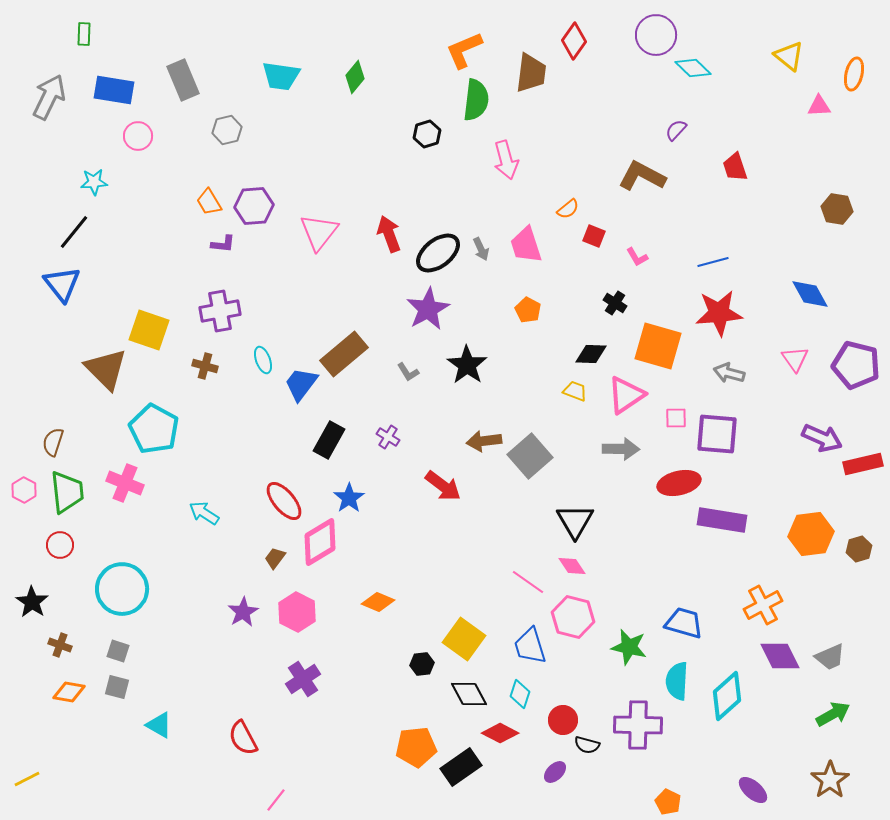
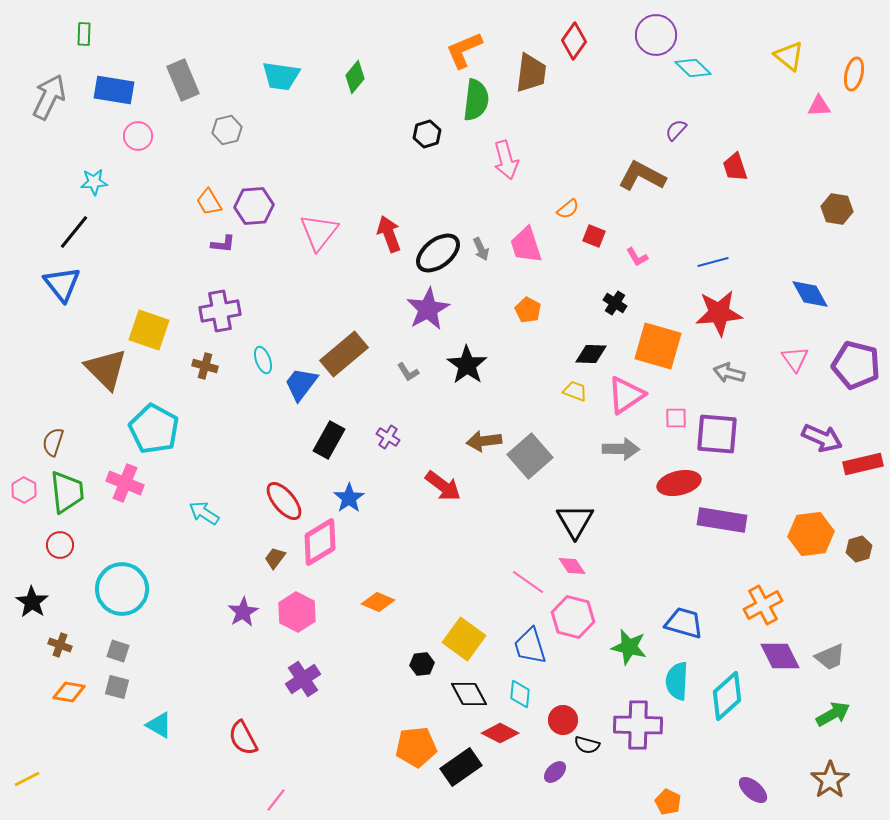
cyan diamond at (520, 694): rotated 12 degrees counterclockwise
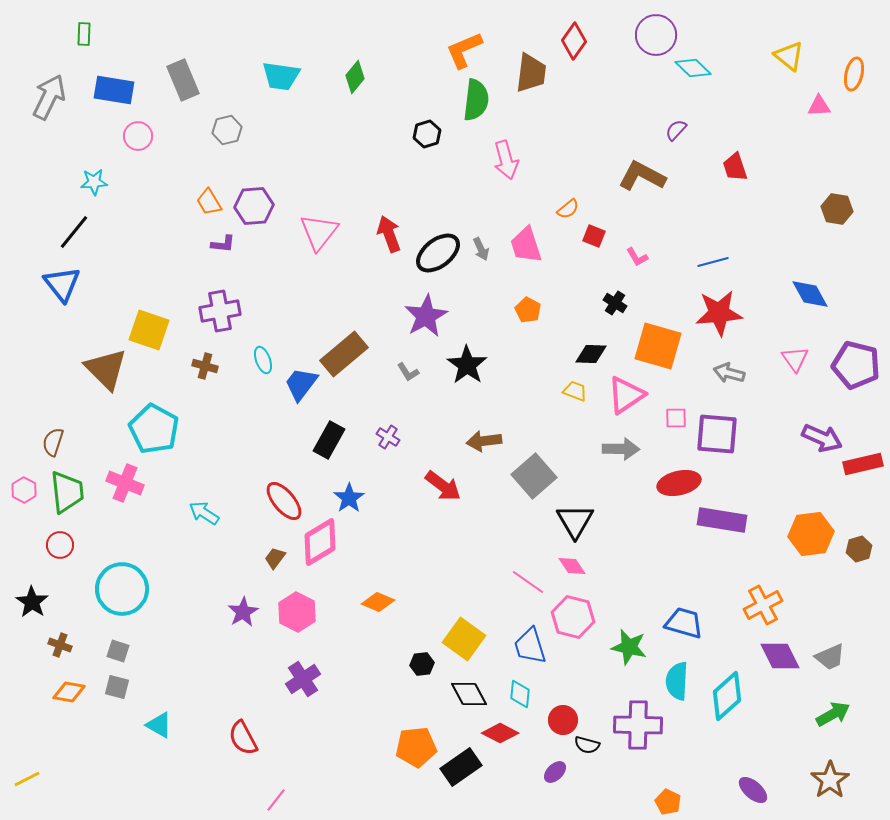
purple star at (428, 309): moved 2 px left, 7 px down
gray square at (530, 456): moved 4 px right, 20 px down
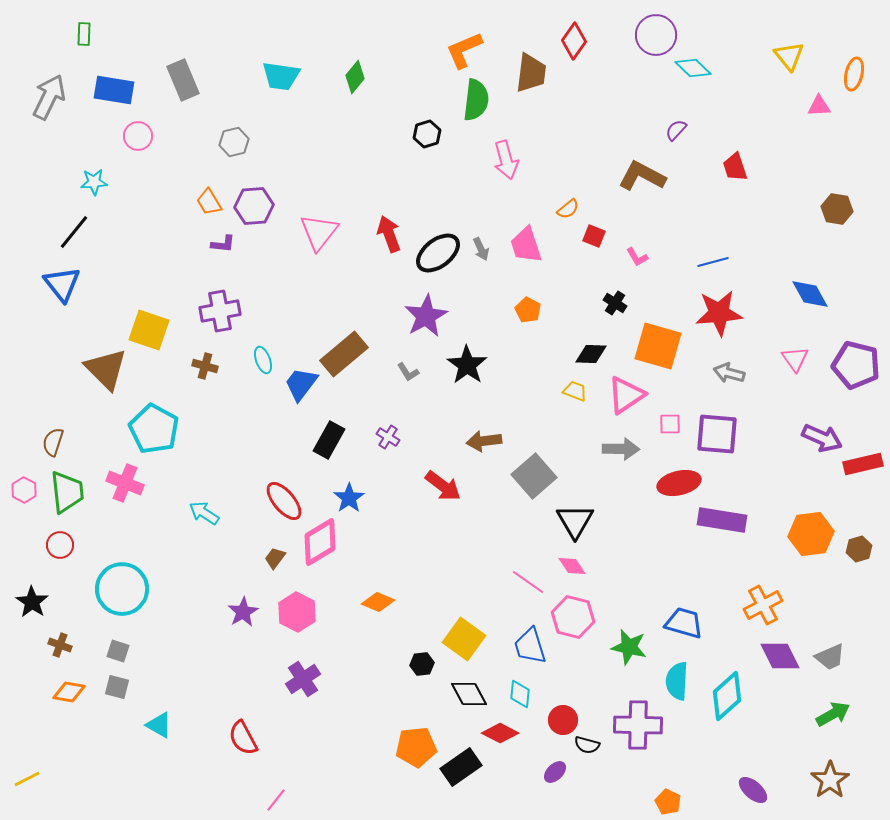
yellow triangle at (789, 56): rotated 12 degrees clockwise
gray hexagon at (227, 130): moved 7 px right, 12 px down
pink square at (676, 418): moved 6 px left, 6 px down
